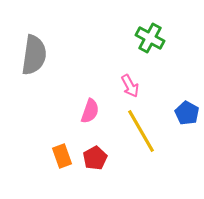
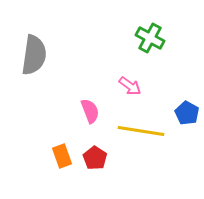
pink arrow: rotated 25 degrees counterclockwise
pink semicircle: rotated 40 degrees counterclockwise
yellow line: rotated 51 degrees counterclockwise
red pentagon: rotated 10 degrees counterclockwise
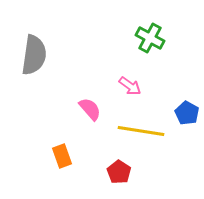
pink semicircle: moved 2 px up; rotated 20 degrees counterclockwise
red pentagon: moved 24 px right, 14 px down
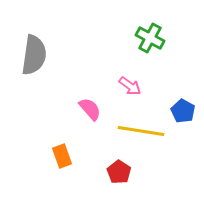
blue pentagon: moved 4 px left, 2 px up
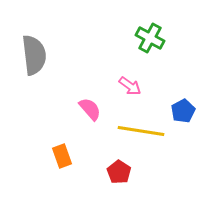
gray semicircle: rotated 15 degrees counterclockwise
blue pentagon: rotated 15 degrees clockwise
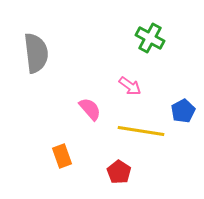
gray semicircle: moved 2 px right, 2 px up
